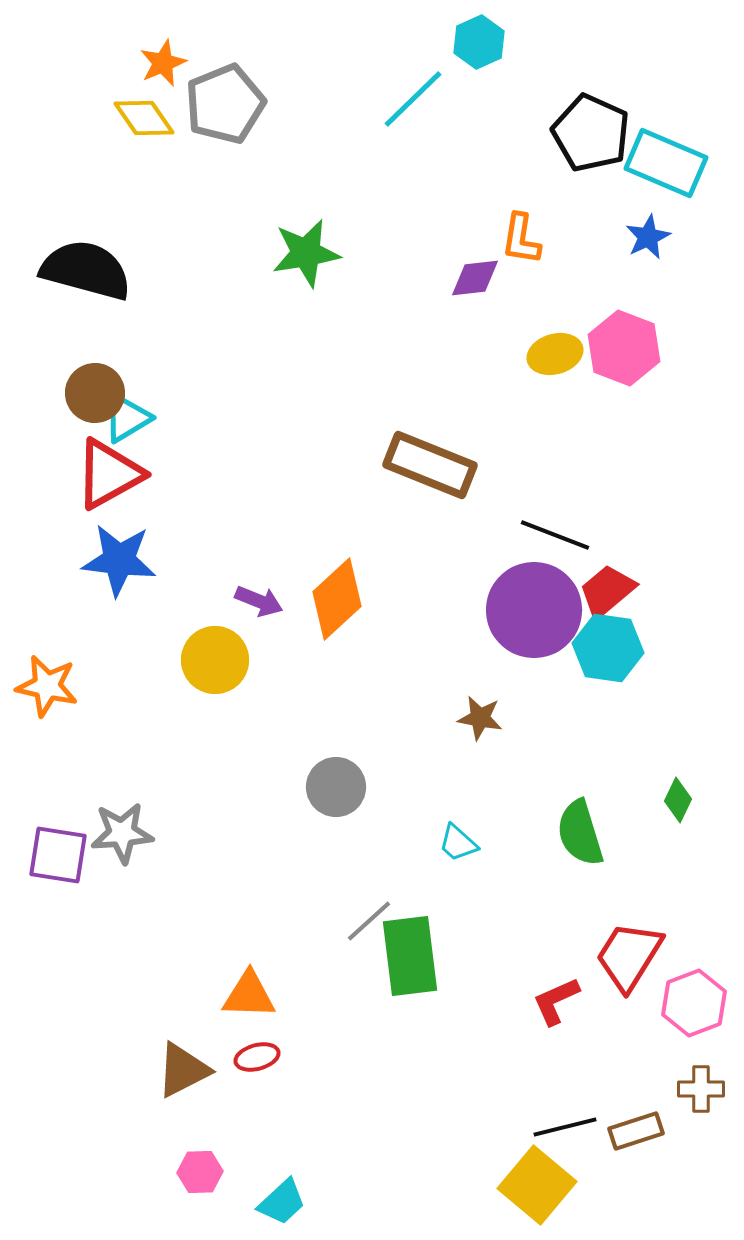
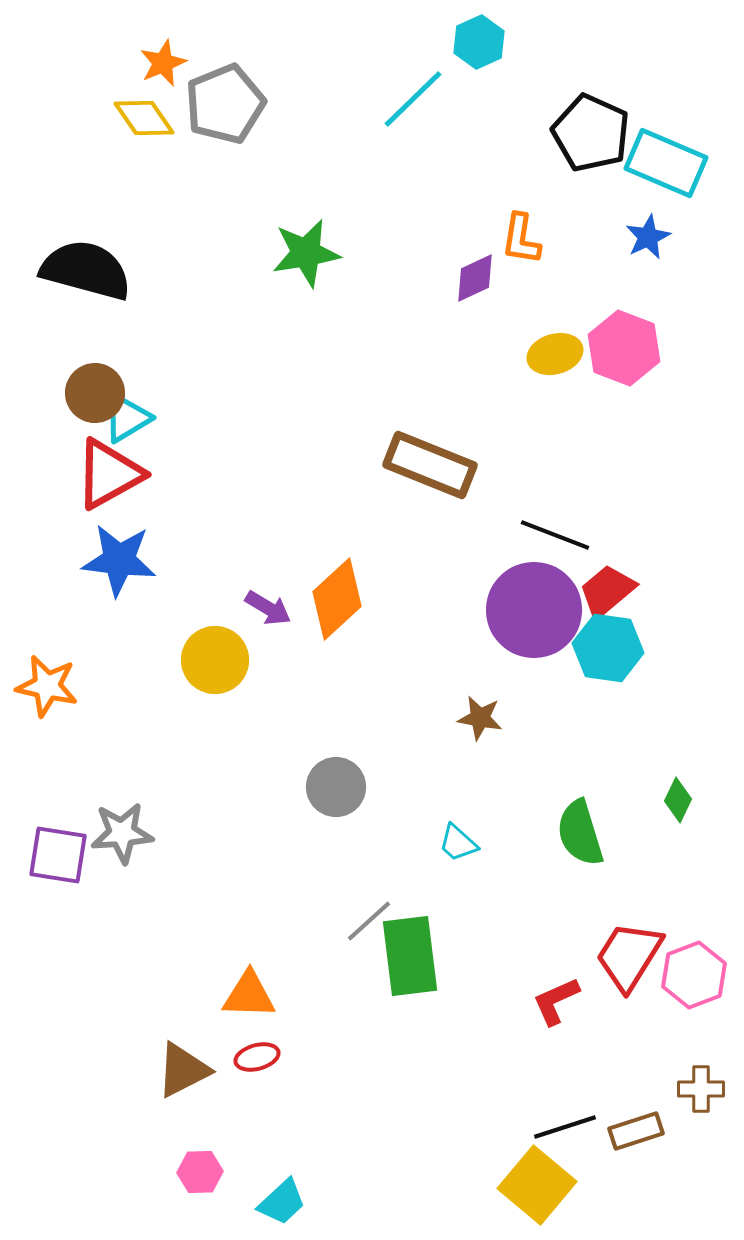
purple diamond at (475, 278): rotated 18 degrees counterclockwise
purple arrow at (259, 601): moved 9 px right, 7 px down; rotated 9 degrees clockwise
pink hexagon at (694, 1003): moved 28 px up
black line at (565, 1127): rotated 4 degrees counterclockwise
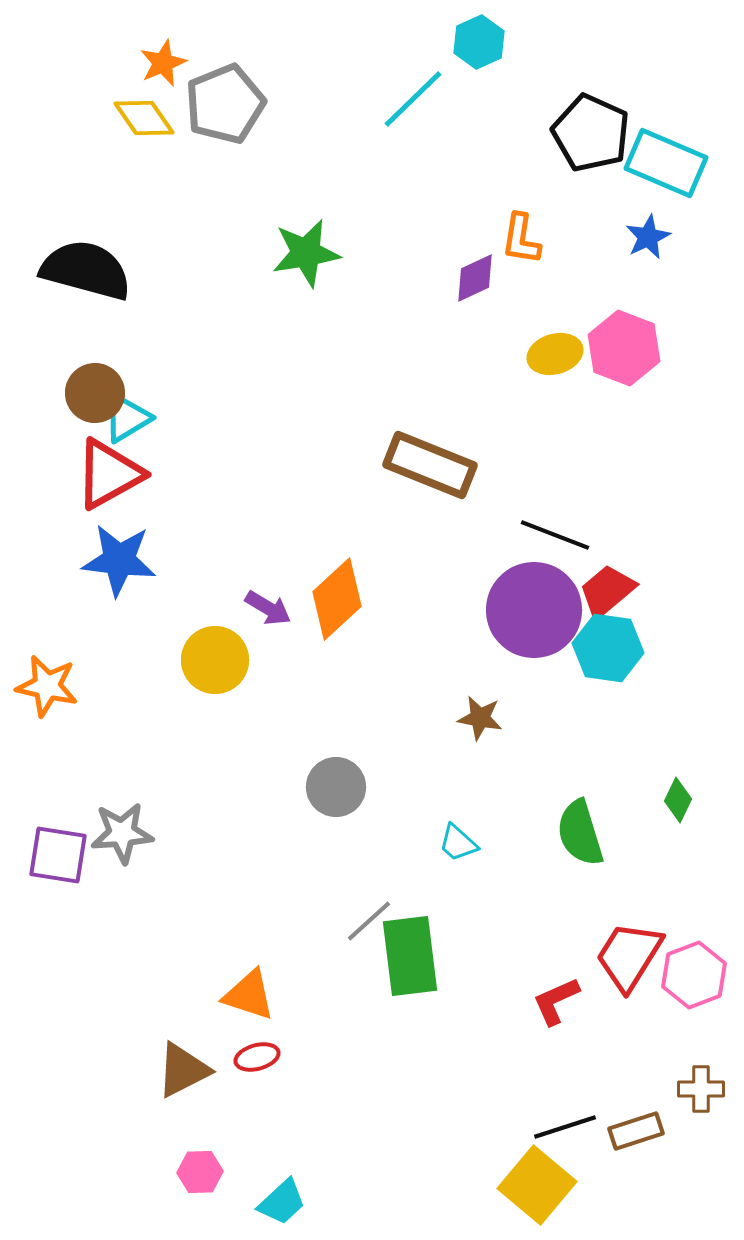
orange triangle at (249, 995): rotated 16 degrees clockwise
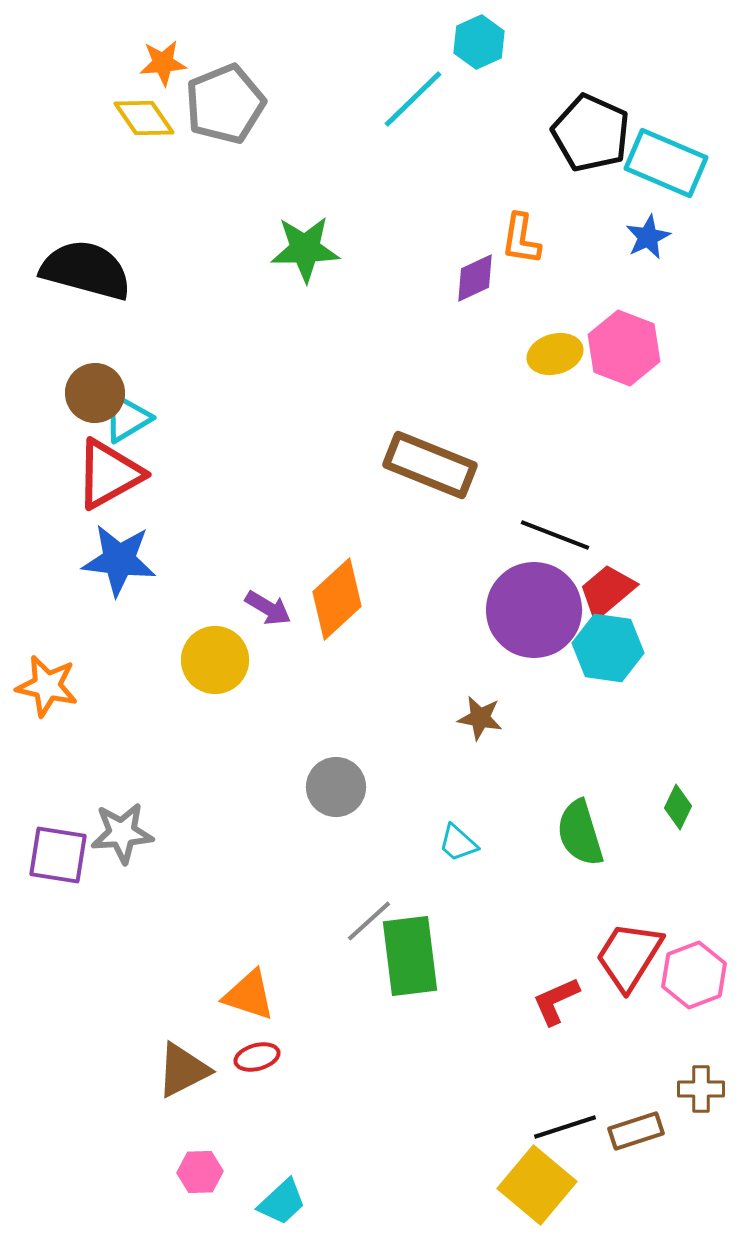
orange star at (163, 63): rotated 18 degrees clockwise
green star at (306, 253): moved 1 px left, 4 px up; rotated 8 degrees clockwise
green diamond at (678, 800): moved 7 px down
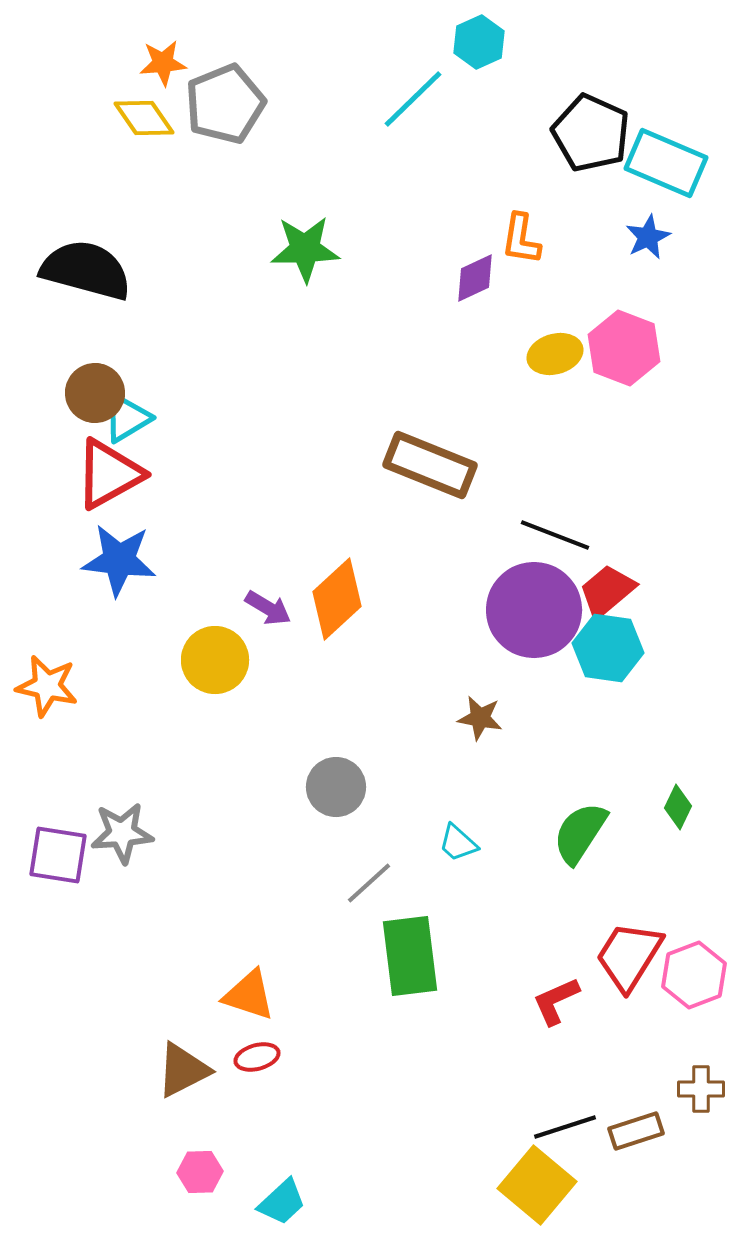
green semicircle at (580, 833): rotated 50 degrees clockwise
gray line at (369, 921): moved 38 px up
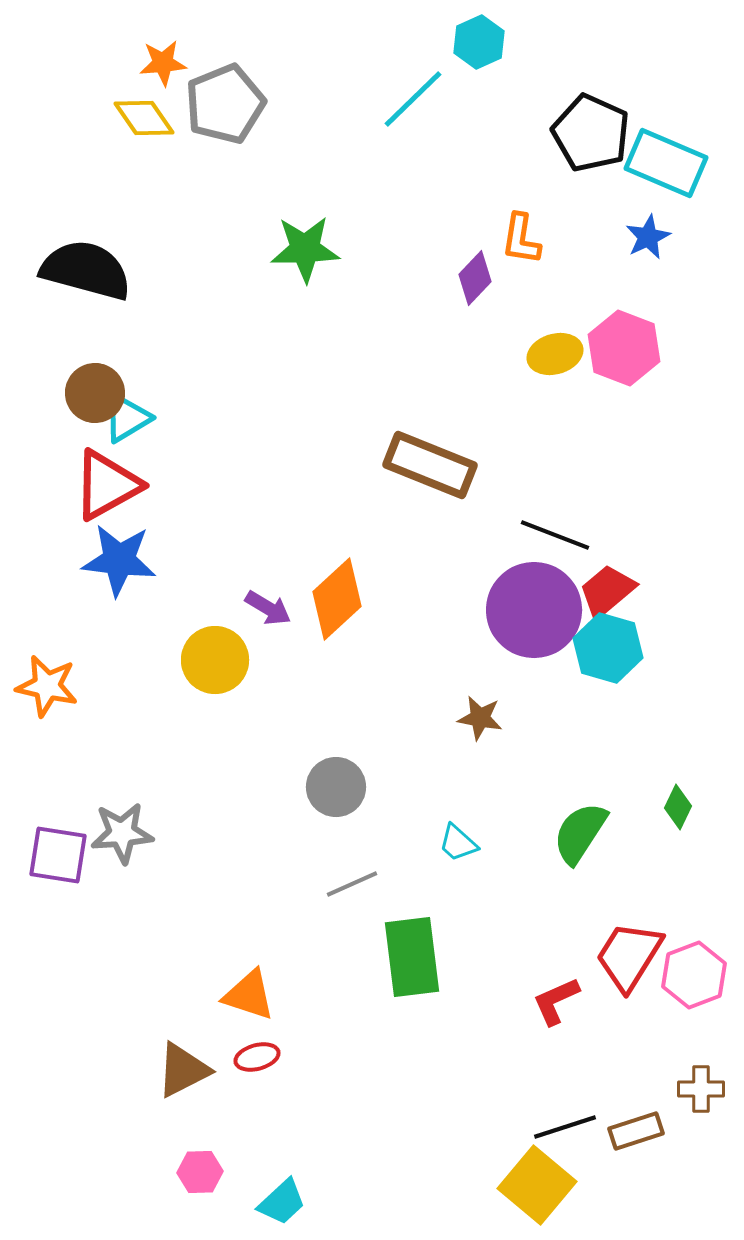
purple diamond at (475, 278): rotated 22 degrees counterclockwise
red triangle at (109, 474): moved 2 px left, 11 px down
cyan hexagon at (608, 648): rotated 8 degrees clockwise
gray line at (369, 883): moved 17 px left, 1 px down; rotated 18 degrees clockwise
green rectangle at (410, 956): moved 2 px right, 1 px down
